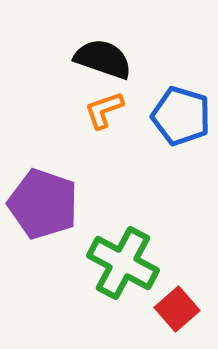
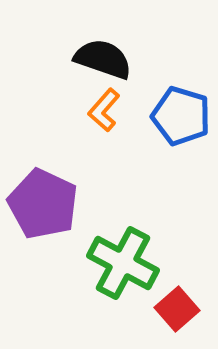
orange L-shape: rotated 30 degrees counterclockwise
purple pentagon: rotated 6 degrees clockwise
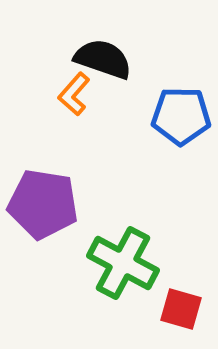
orange L-shape: moved 30 px left, 16 px up
blue pentagon: rotated 16 degrees counterclockwise
purple pentagon: rotated 16 degrees counterclockwise
red square: moved 4 px right; rotated 33 degrees counterclockwise
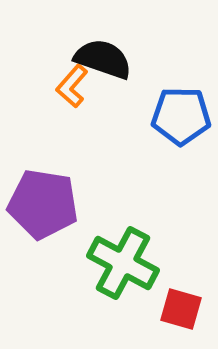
orange L-shape: moved 2 px left, 8 px up
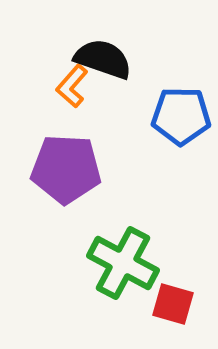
purple pentagon: moved 23 px right, 35 px up; rotated 6 degrees counterclockwise
red square: moved 8 px left, 5 px up
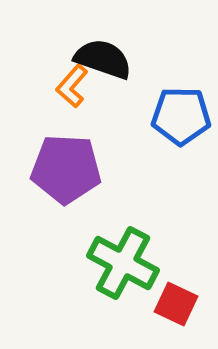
red square: moved 3 px right; rotated 9 degrees clockwise
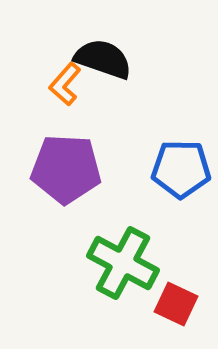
orange L-shape: moved 7 px left, 2 px up
blue pentagon: moved 53 px down
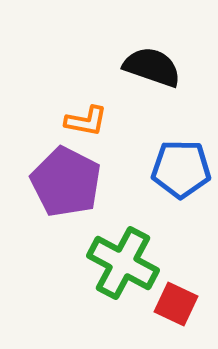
black semicircle: moved 49 px right, 8 px down
orange L-shape: moved 21 px right, 37 px down; rotated 120 degrees counterclockwise
purple pentagon: moved 13 px down; rotated 24 degrees clockwise
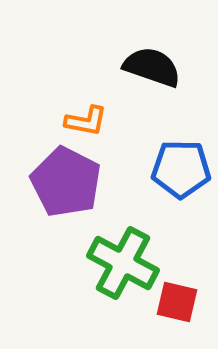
red square: moved 1 px right, 2 px up; rotated 12 degrees counterclockwise
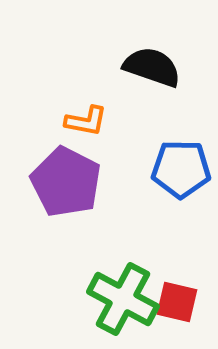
green cross: moved 36 px down
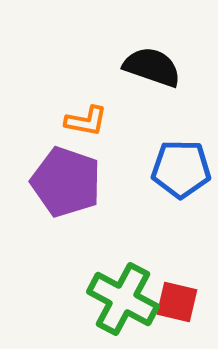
purple pentagon: rotated 8 degrees counterclockwise
